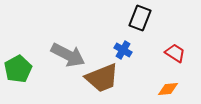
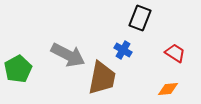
brown trapezoid: rotated 57 degrees counterclockwise
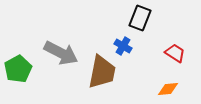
blue cross: moved 4 px up
gray arrow: moved 7 px left, 2 px up
brown trapezoid: moved 6 px up
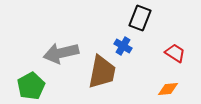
gray arrow: rotated 140 degrees clockwise
green pentagon: moved 13 px right, 17 px down
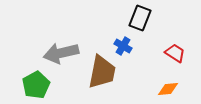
green pentagon: moved 5 px right, 1 px up
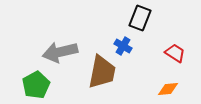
gray arrow: moved 1 px left, 1 px up
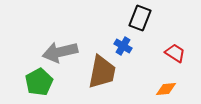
green pentagon: moved 3 px right, 3 px up
orange diamond: moved 2 px left
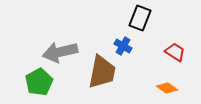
red trapezoid: moved 1 px up
orange diamond: moved 1 px right, 1 px up; rotated 40 degrees clockwise
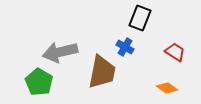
blue cross: moved 2 px right, 1 px down
green pentagon: rotated 12 degrees counterclockwise
